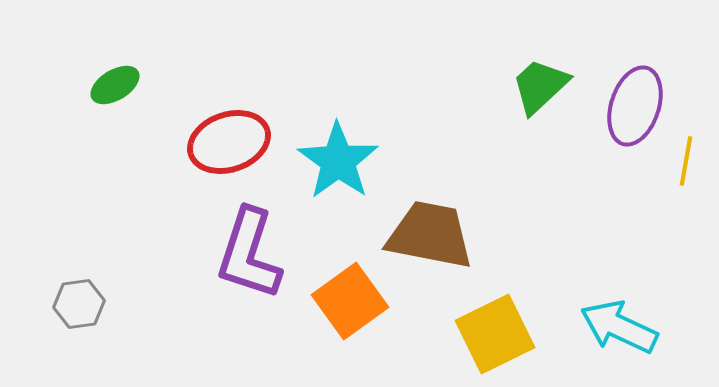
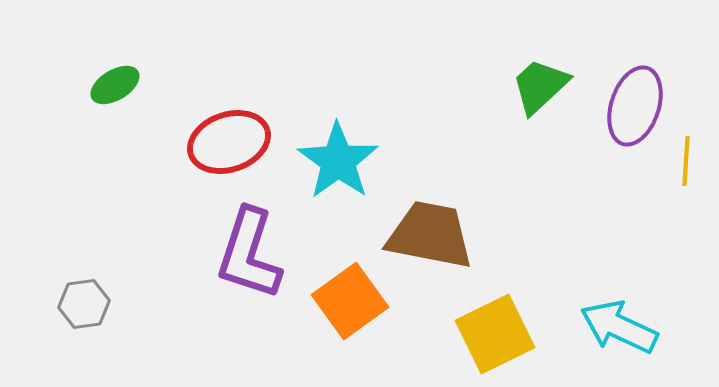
yellow line: rotated 6 degrees counterclockwise
gray hexagon: moved 5 px right
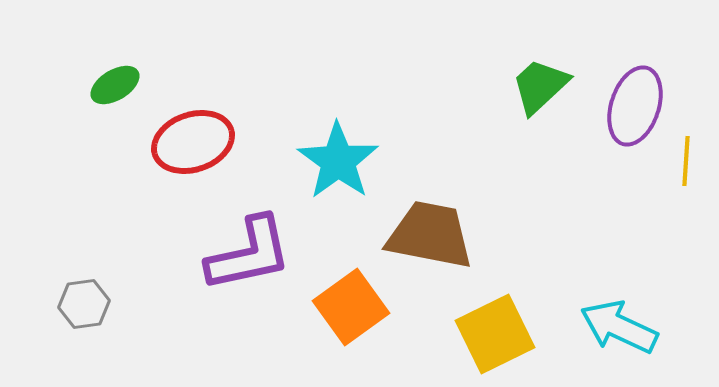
red ellipse: moved 36 px left
purple L-shape: rotated 120 degrees counterclockwise
orange square: moved 1 px right, 6 px down
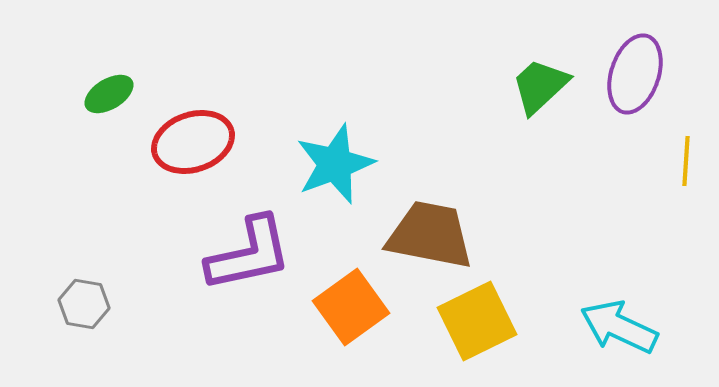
green ellipse: moved 6 px left, 9 px down
purple ellipse: moved 32 px up
cyan star: moved 3 px left, 3 px down; rotated 16 degrees clockwise
gray hexagon: rotated 18 degrees clockwise
yellow square: moved 18 px left, 13 px up
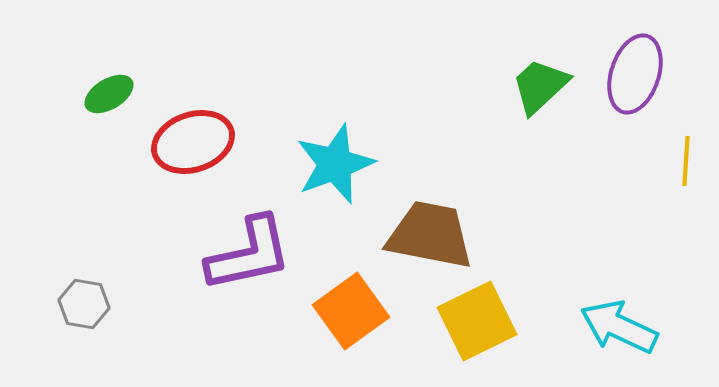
orange square: moved 4 px down
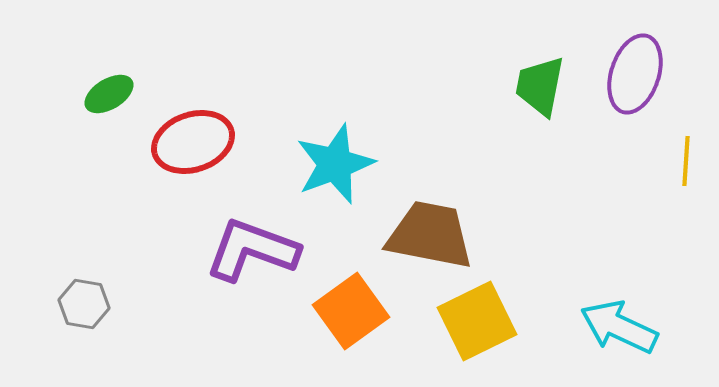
green trapezoid: rotated 36 degrees counterclockwise
purple L-shape: moved 3 px right, 4 px up; rotated 148 degrees counterclockwise
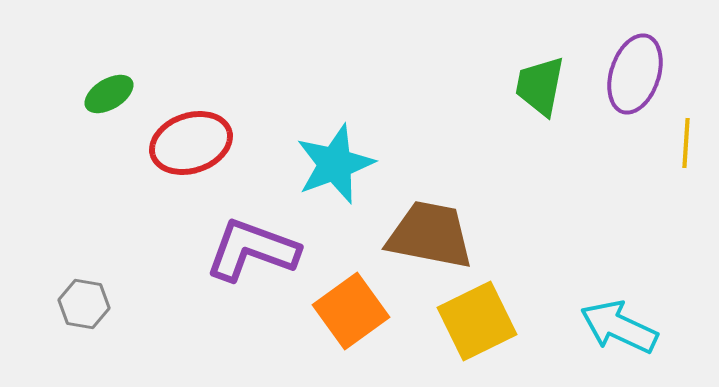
red ellipse: moved 2 px left, 1 px down
yellow line: moved 18 px up
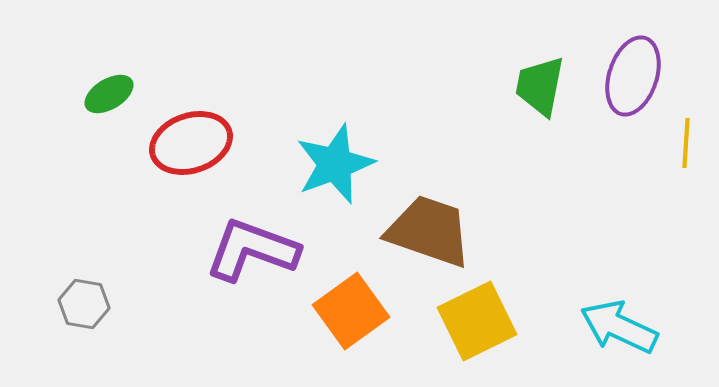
purple ellipse: moved 2 px left, 2 px down
brown trapezoid: moved 1 px left, 4 px up; rotated 8 degrees clockwise
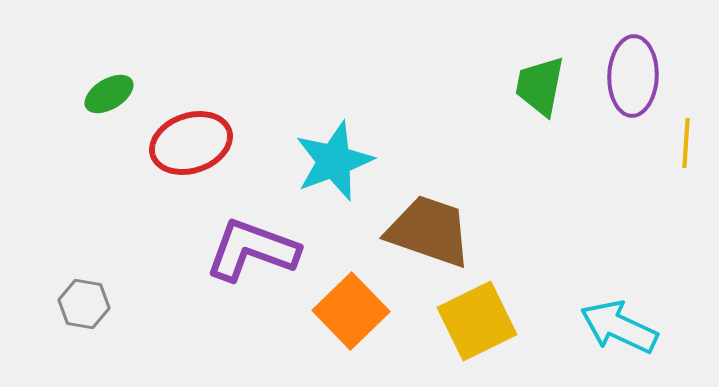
purple ellipse: rotated 16 degrees counterclockwise
cyan star: moved 1 px left, 3 px up
orange square: rotated 8 degrees counterclockwise
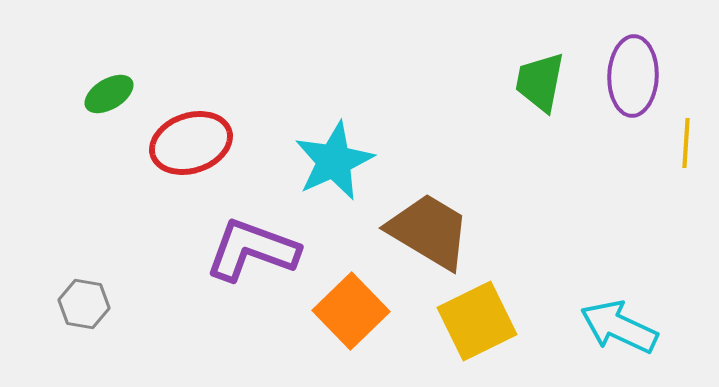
green trapezoid: moved 4 px up
cyan star: rotated 4 degrees counterclockwise
brown trapezoid: rotated 12 degrees clockwise
